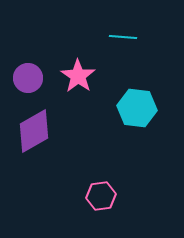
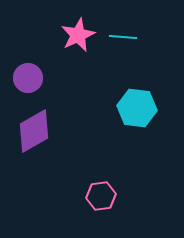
pink star: moved 41 px up; rotated 12 degrees clockwise
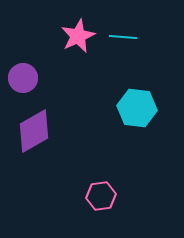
pink star: moved 1 px down
purple circle: moved 5 px left
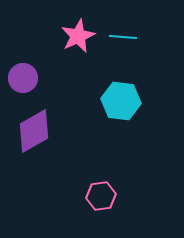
cyan hexagon: moved 16 px left, 7 px up
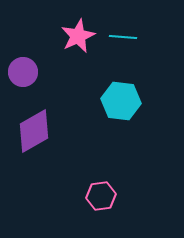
purple circle: moved 6 px up
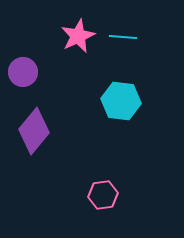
purple diamond: rotated 21 degrees counterclockwise
pink hexagon: moved 2 px right, 1 px up
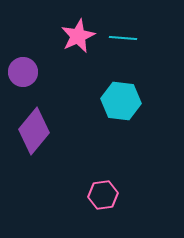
cyan line: moved 1 px down
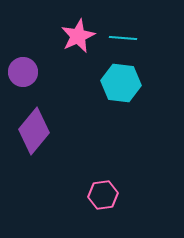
cyan hexagon: moved 18 px up
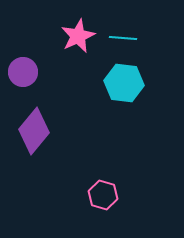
cyan hexagon: moved 3 px right
pink hexagon: rotated 24 degrees clockwise
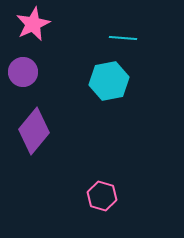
pink star: moved 45 px left, 12 px up
cyan hexagon: moved 15 px left, 2 px up; rotated 18 degrees counterclockwise
pink hexagon: moved 1 px left, 1 px down
